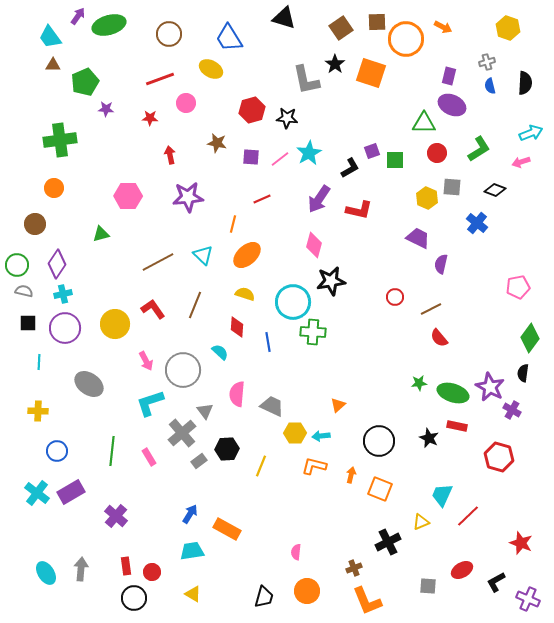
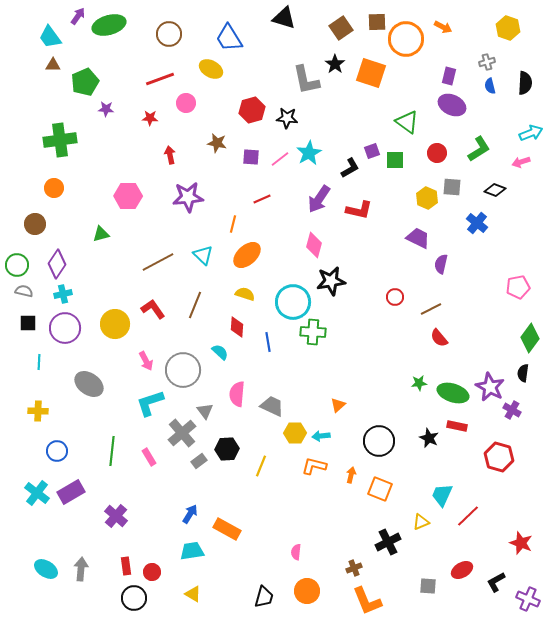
green triangle at (424, 123): moved 17 px left, 1 px up; rotated 35 degrees clockwise
cyan ellipse at (46, 573): moved 4 px up; rotated 25 degrees counterclockwise
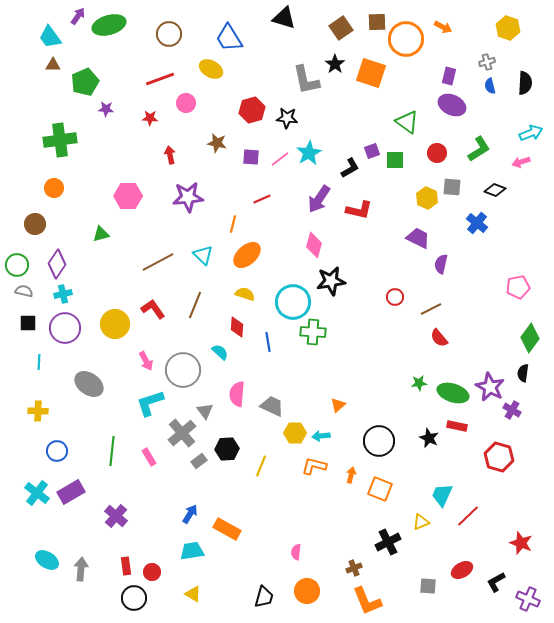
cyan ellipse at (46, 569): moved 1 px right, 9 px up
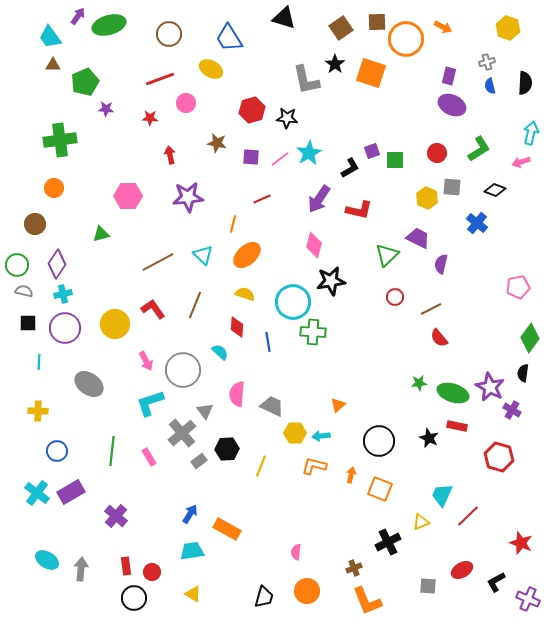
green triangle at (407, 122): moved 20 px left, 133 px down; rotated 40 degrees clockwise
cyan arrow at (531, 133): rotated 55 degrees counterclockwise
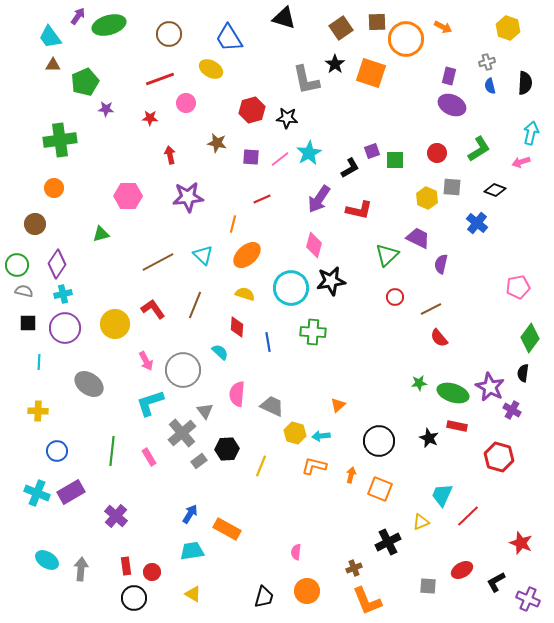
cyan circle at (293, 302): moved 2 px left, 14 px up
yellow hexagon at (295, 433): rotated 15 degrees clockwise
cyan cross at (37, 493): rotated 15 degrees counterclockwise
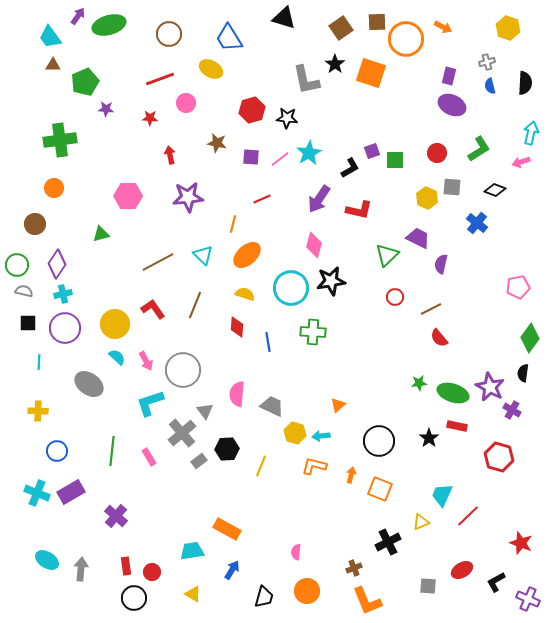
cyan semicircle at (220, 352): moved 103 px left, 5 px down
black star at (429, 438): rotated 12 degrees clockwise
blue arrow at (190, 514): moved 42 px right, 56 px down
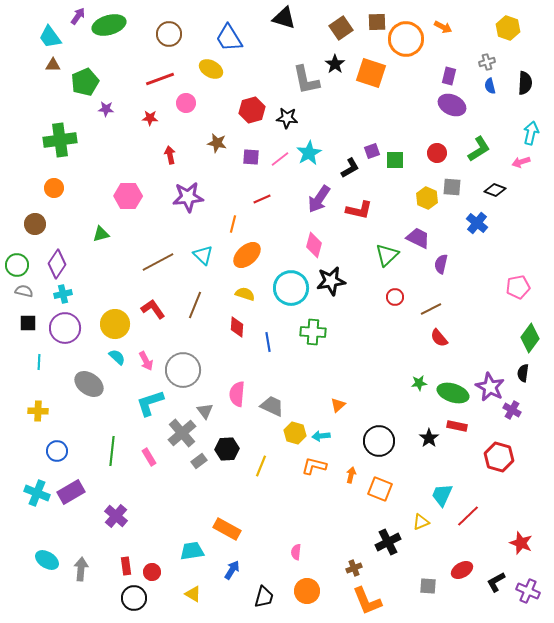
purple cross at (528, 599): moved 8 px up
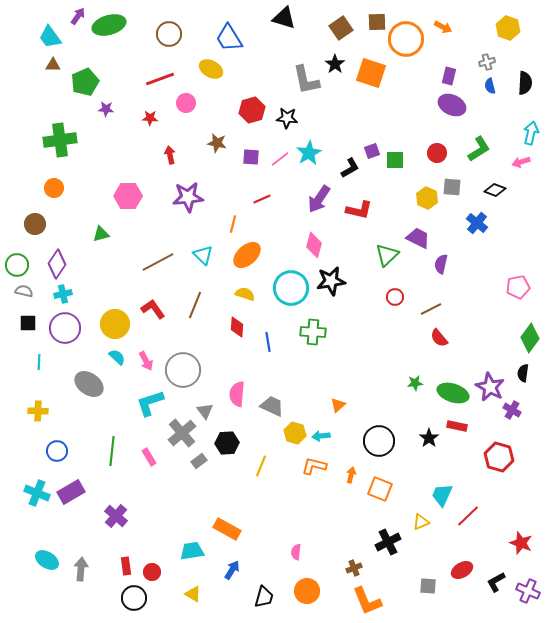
green star at (419, 383): moved 4 px left
black hexagon at (227, 449): moved 6 px up
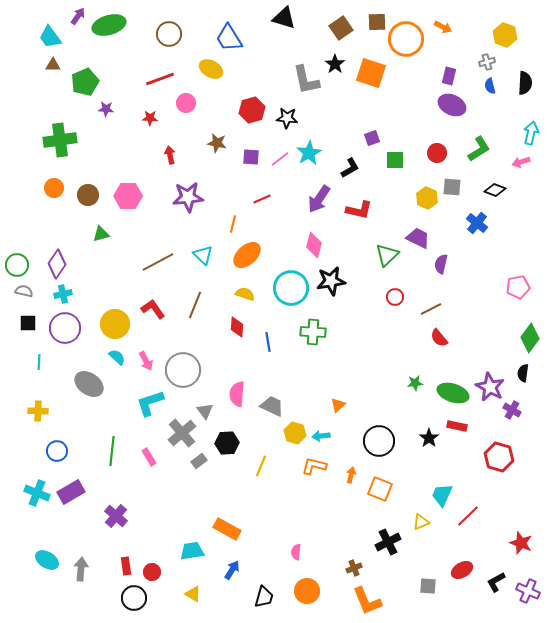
yellow hexagon at (508, 28): moved 3 px left, 7 px down
purple square at (372, 151): moved 13 px up
brown circle at (35, 224): moved 53 px right, 29 px up
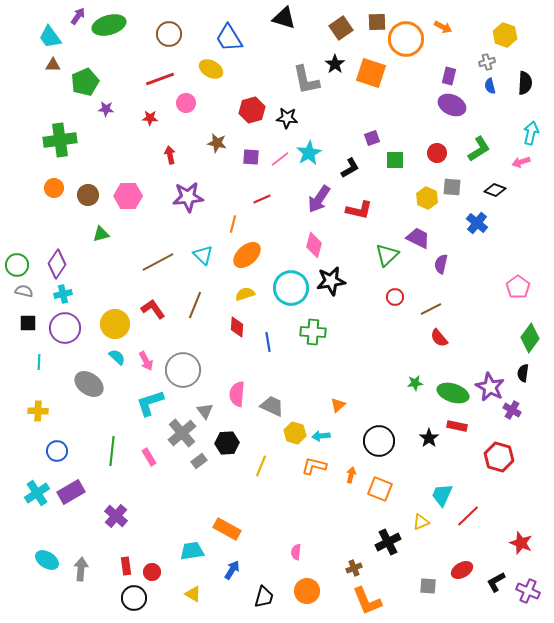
pink pentagon at (518, 287): rotated 25 degrees counterclockwise
yellow semicircle at (245, 294): rotated 36 degrees counterclockwise
cyan cross at (37, 493): rotated 35 degrees clockwise
